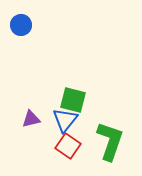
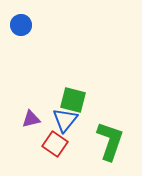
red square: moved 13 px left, 2 px up
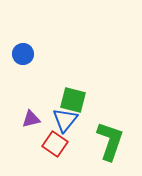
blue circle: moved 2 px right, 29 px down
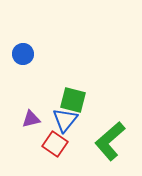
green L-shape: rotated 150 degrees counterclockwise
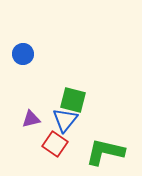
green L-shape: moved 5 px left, 11 px down; rotated 54 degrees clockwise
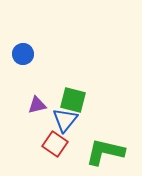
purple triangle: moved 6 px right, 14 px up
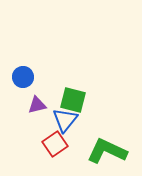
blue circle: moved 23 px down
red square: rotated 20 degrees clockwise
green L-shape: moved 2 px right, 1 px up; rotated 12 degrees clockwise
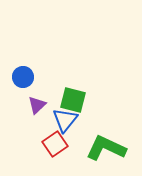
purple triangle: rotated 30 degrees counterclockwise
green L-shape: moved 1 px left, 3 px up
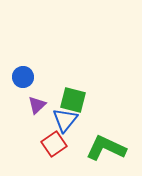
red square: moved 1 px left
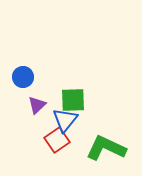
green square: rotated 16 degrees counterclockwise
red square: moved 3 px right, 4 px up
